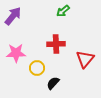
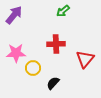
purple arrow: moved 1 px right, 1 px up
yellow circle: moved 4 px left
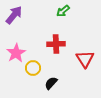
pink star: rotated 30 degrees counterclockwise
red triangle: rotated 12 degrees counterclockwise
black semicircle: moved 2 px left
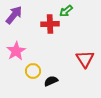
green arrow: moved 3 px right
red cross: moved 6 px left, 20 px up
pink star: moved 2 px up
yellow circle: moved 3 px down
black semicircle: moved 2 px up; rotated 24 degrees clockwise
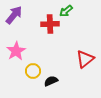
red triangle: rotated 24 degrees clockwise
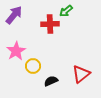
red triangle: moved 4 px left, 15 px down
yellow circle: moved 5 px up
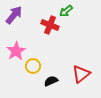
red cross: moved 1 px down; rotated 24 degrees clockwise
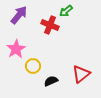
purple arrow: moved 5 px right
pink star: moved 2 px up
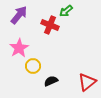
pink star: moved 3 px right, 1 px up
red triangle: moved 6 px right, 8 px down
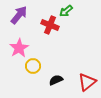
black semicircle: moved 5 px right, 1 px up
